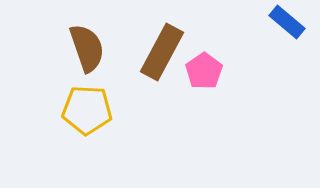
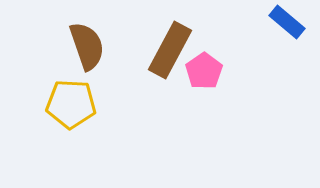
brown semicircle: moved 2 px up
brown rectangle: moved 8 px right, 2 px up
yellow pentagon: moved 16 px left, 6 px up
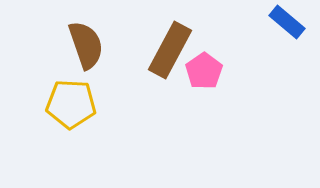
brown semicircle: moved 1 px left, 1 px up
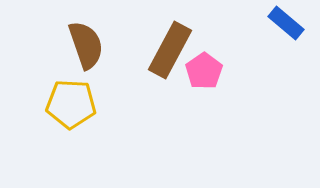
blue rectangle: moved 1 px left, 1 px down
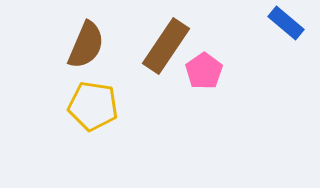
brown semicircle: rotated 42 degrees clockwise
brown rectangle: moved 4 px left, 4 px up; rotated 6 degrees clockwise
yellow pentagon: moved 22 px right, 2 px down; rotated 6 degrees clockwise
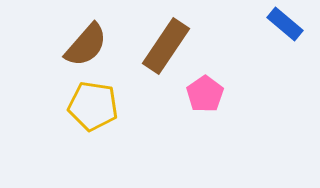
blue rectangle: moved 1 px left, 1 px down
brown semicircle: rotated 18 degrees clockwise
pink pentagon: moved 1 px right, 23 px down
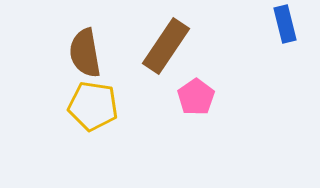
blue rectangle: rotated 36 degrees clockwise
brown semicircle: moved 1 px left, 8 px down; rotated 129 degrees clockwise
pink pentagon: moved 9 px left, 3 px down
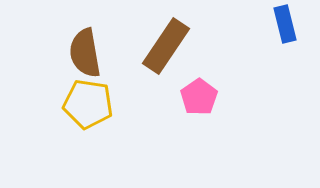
pink pentagon: moved 3 px right
yellow pentagon: moved 5 px left, 2 px up
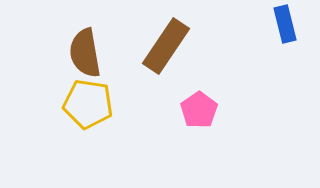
pink pentagon: moved 13 px down
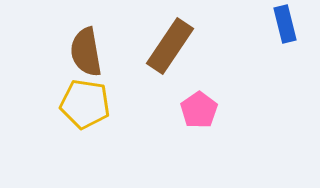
brown rectangle: moved 4 px right
brown semicircle: moved 1 px right, 1 px up
yellow pentagon: moved 3 px left
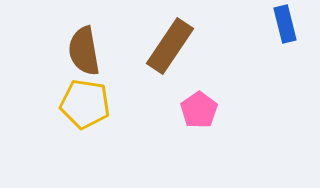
brown semicircle: moved 2 px left, 1 px up
